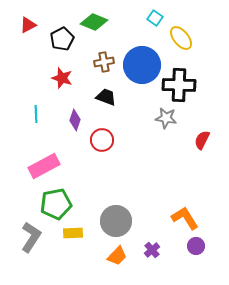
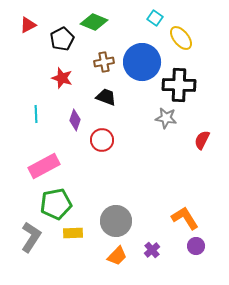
blue circle: moved 3 px up
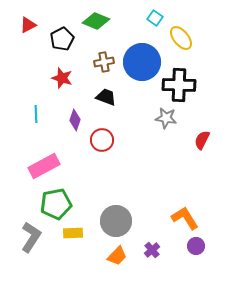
green diamond: moved 2 px right, 1 px up
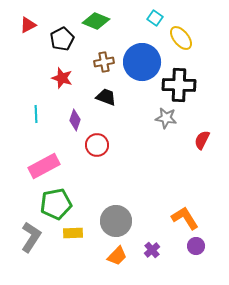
red circle: moved 5 px left, 5 px down
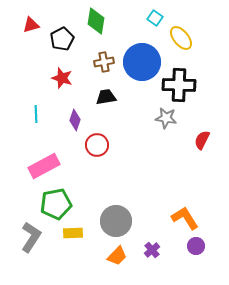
green diamond: rotated 76 degrees clockwise
red triangle: moved 3 px right; rotated 12 degrees clockwise
black trapezoid: rotated 30 degrees counterclockwise
